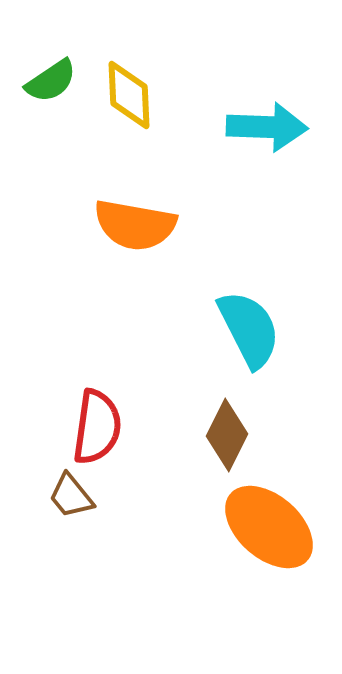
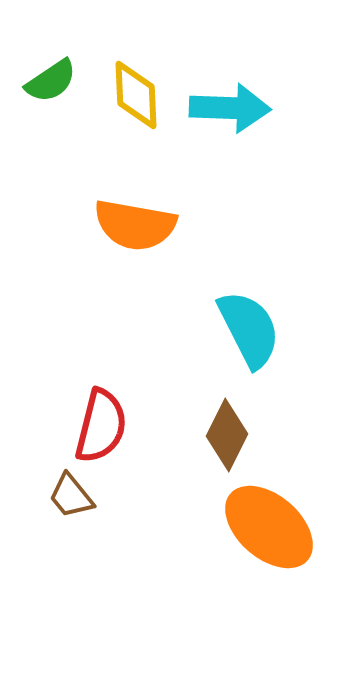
yellow diamond: moved 7 px right
cyan arrow: moved 37 px left, 19 px up
red semicircle: moved 4 px right, 1 px up; rotated 6 degrees clockwise
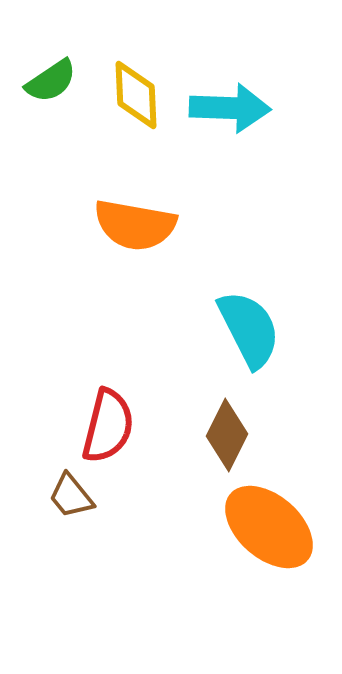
red semicircle: moved 7 px right
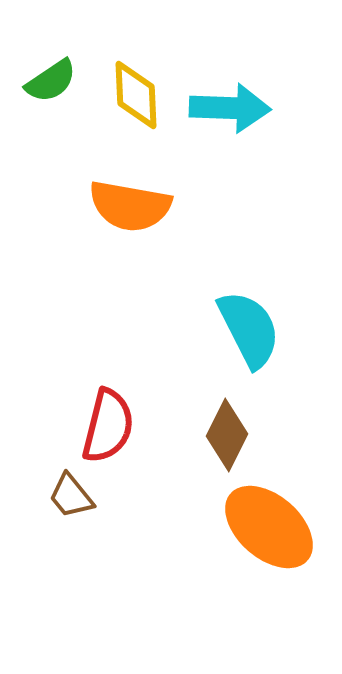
orange semicircle: moved 5 px left, 19 px up
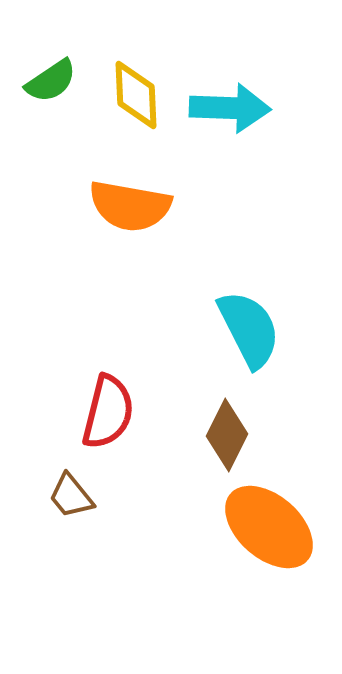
red semicircle: moved 14 px up
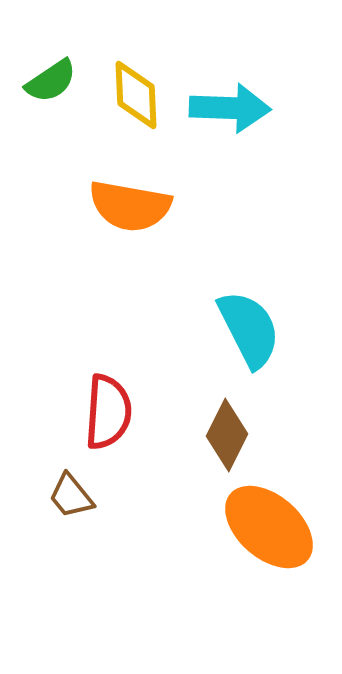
red semicircle: rotated 10 degrees counterclockwise
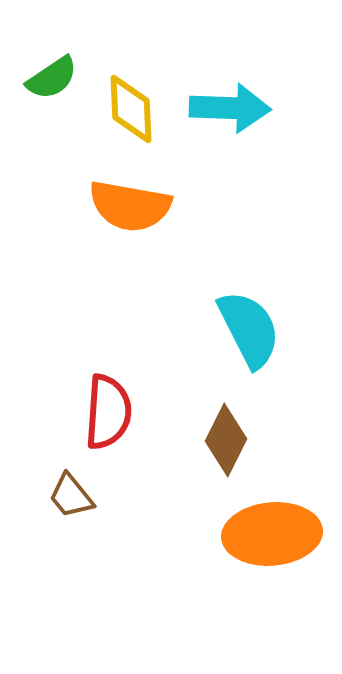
green semicircle: moved 1 px right, 3 px up
yellow diamond: moved 5 px left, 14 px down
brown diamond: moved 1 px left, 5 px down
orange ellipse: moved 3 px right, 7 px down; rotated 46 degrees counterclockwise
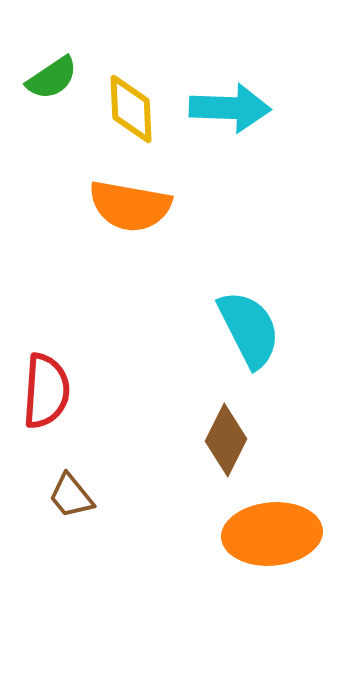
red semicircle: moved 62 px left, 21 px up
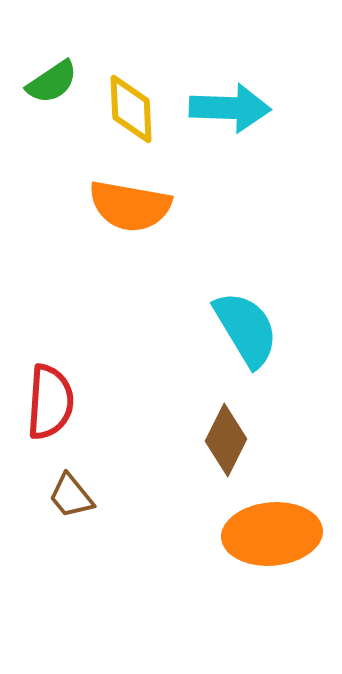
green semicircle: moved 4 px down
cyan semicircle: moved 3 px left; rotated 4 degrees counterclockwise
red semicircle: moved 4 px right, 11 px down
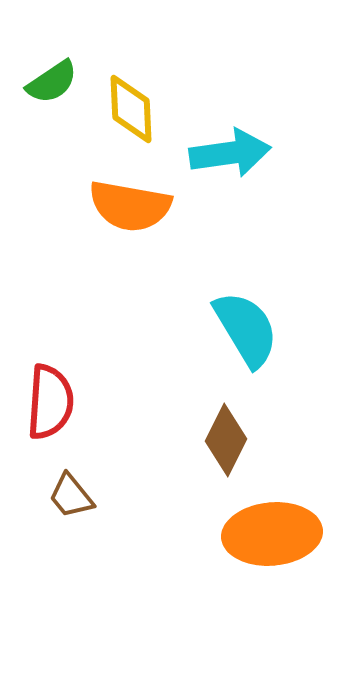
cyan arrow: moved 45 px down; rotated 10 degrees counterclockwise
